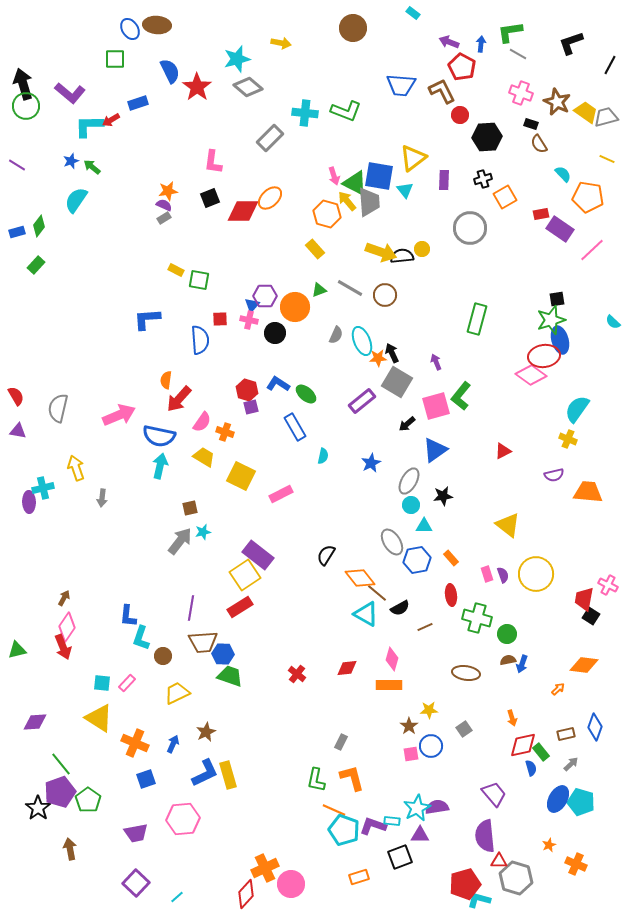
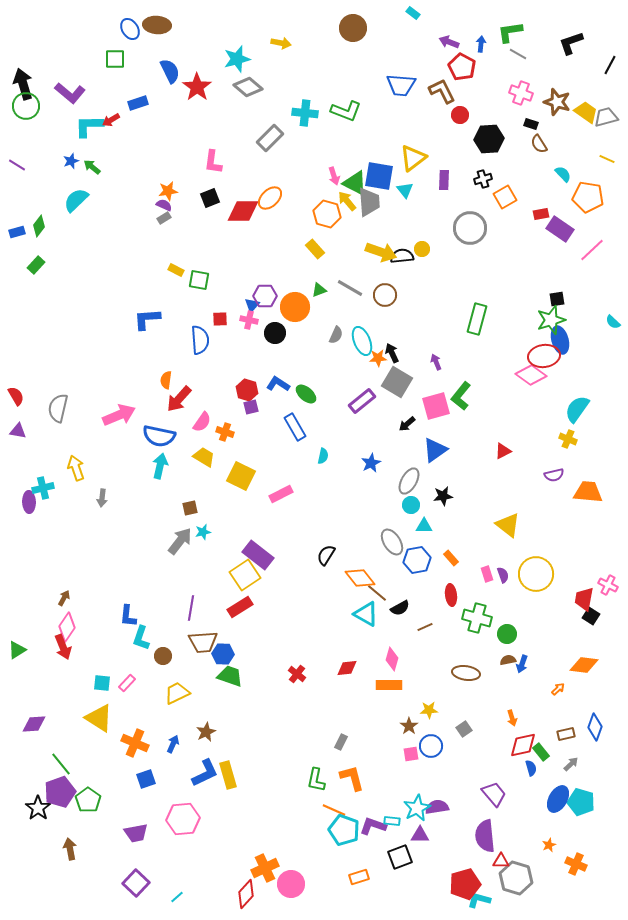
brown star at (557, 102): rotated 8 degrees counterclockwise
black hexagon at (487, 137): moved 2 px right, 2 px down
cyan semicircle at (76, 200): rotated 12 degrees clockwise
green triangle at (17, 650): rotated 18 degrees counterclockwise
purple diamond at (35, 722): moved 1 px left, 2 px down
red triangle at (499, 861): moved 2 px right
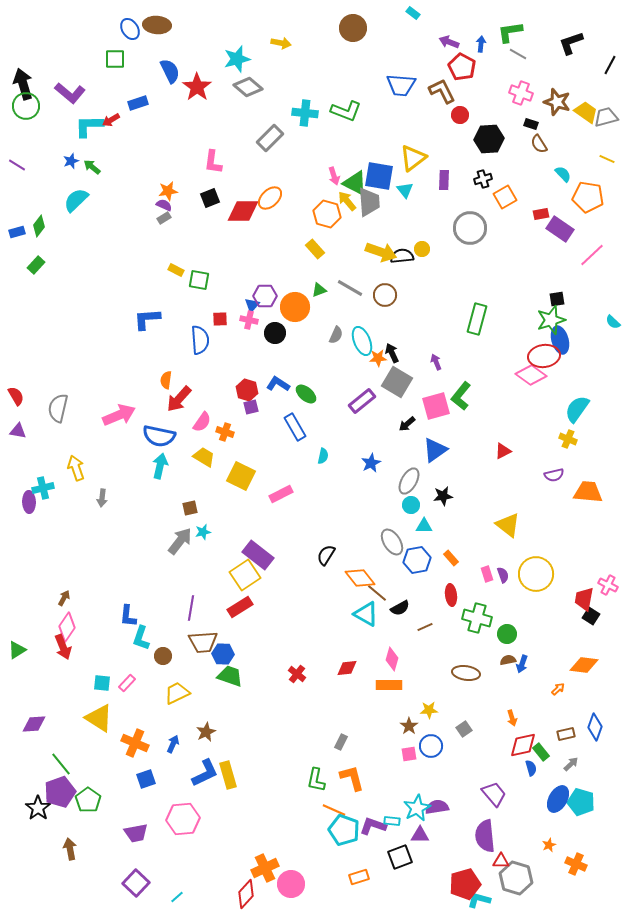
pink line at (592, 250): moved 5 px down
pink square at (411, 754): moved 2 px left
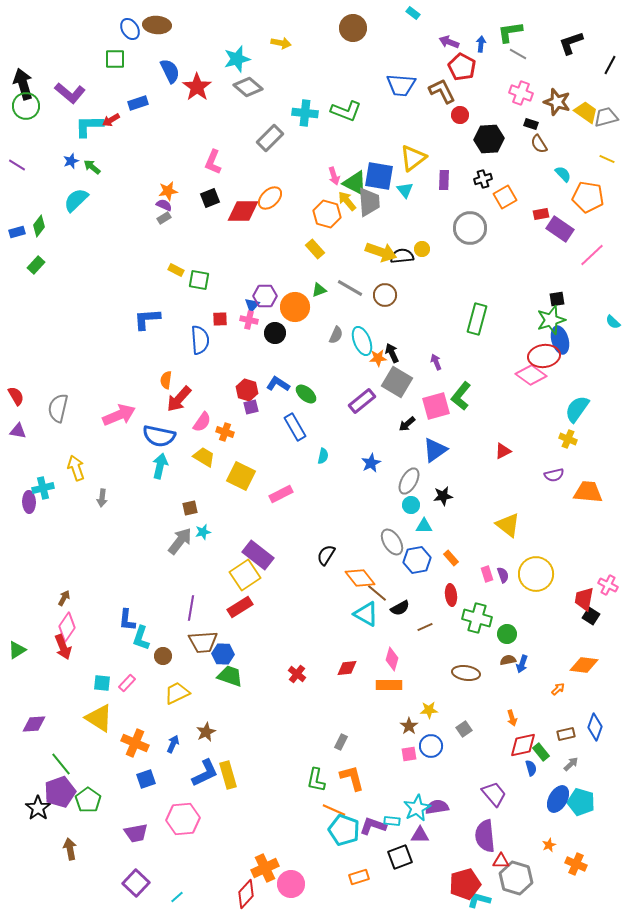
pink L-shape at (213, 162): rotated 15 degrees clockwise
blue L-shape at (128, 616): moved 1 px left, 4 px down
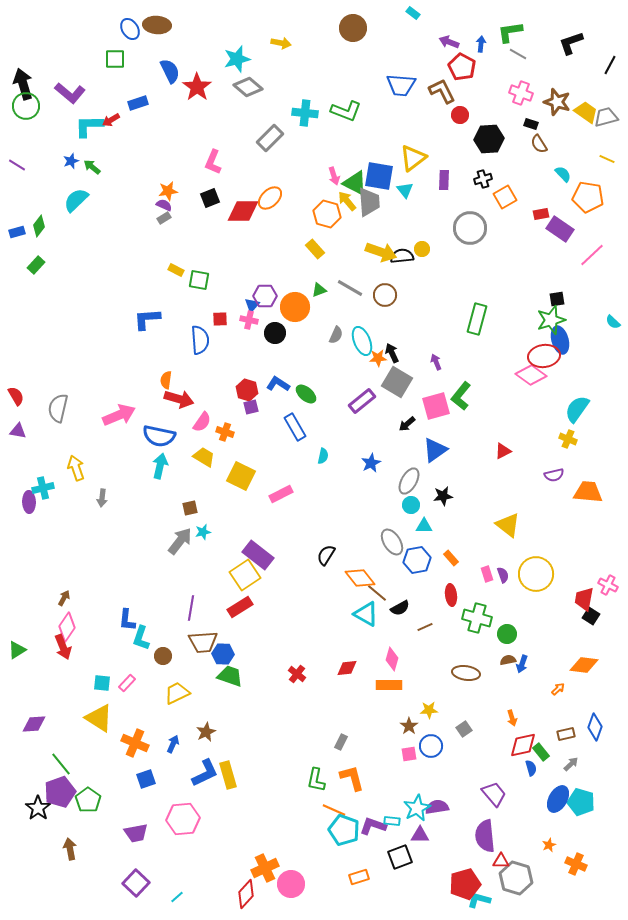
red arrow at (179, 399): rotated 116 degrees counterclockwise
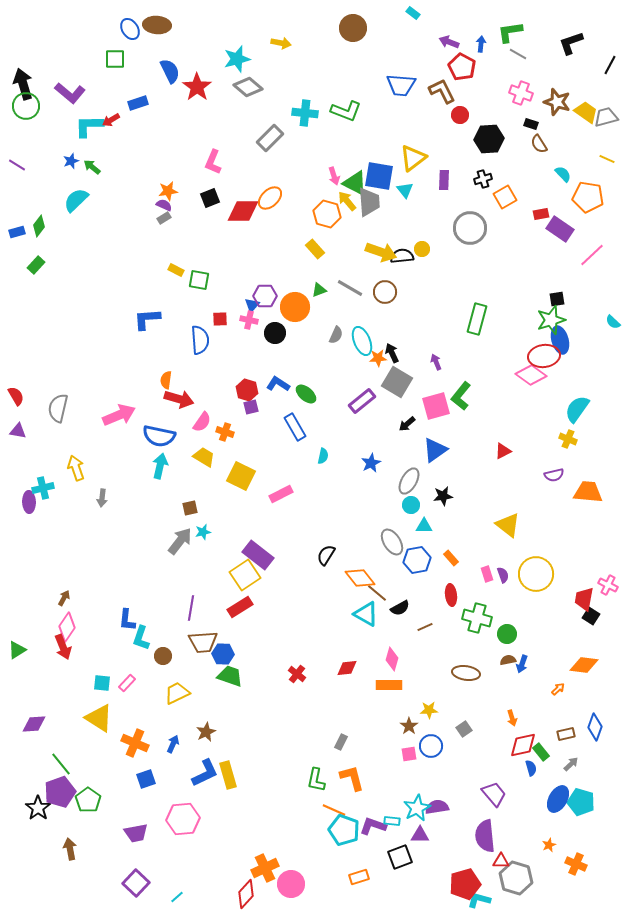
brown circle at (385, 295): moved 3 px up
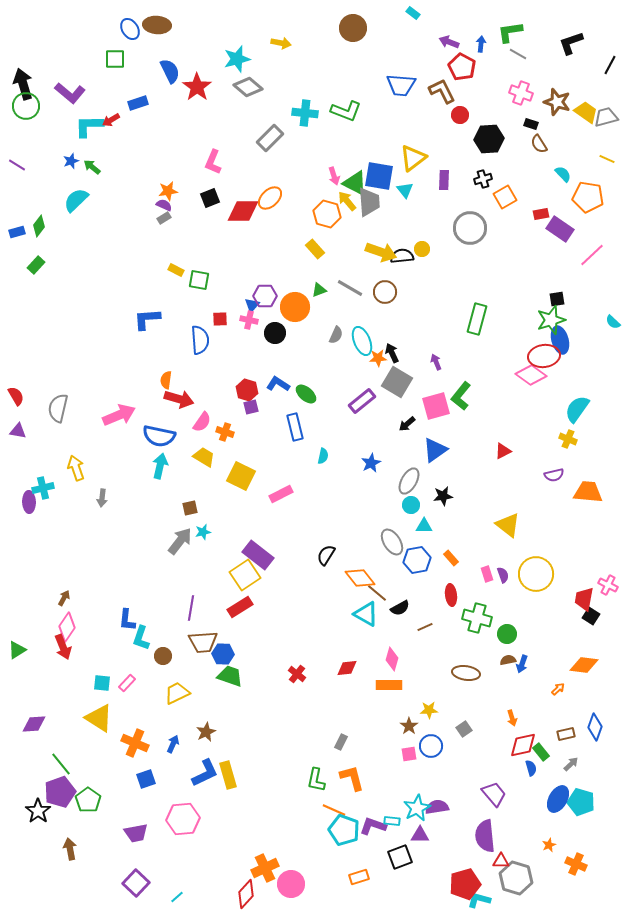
blue rectangle at (295, 427): rotated 16 degrees clockwise
black star at (38, 808): moved 3 px down
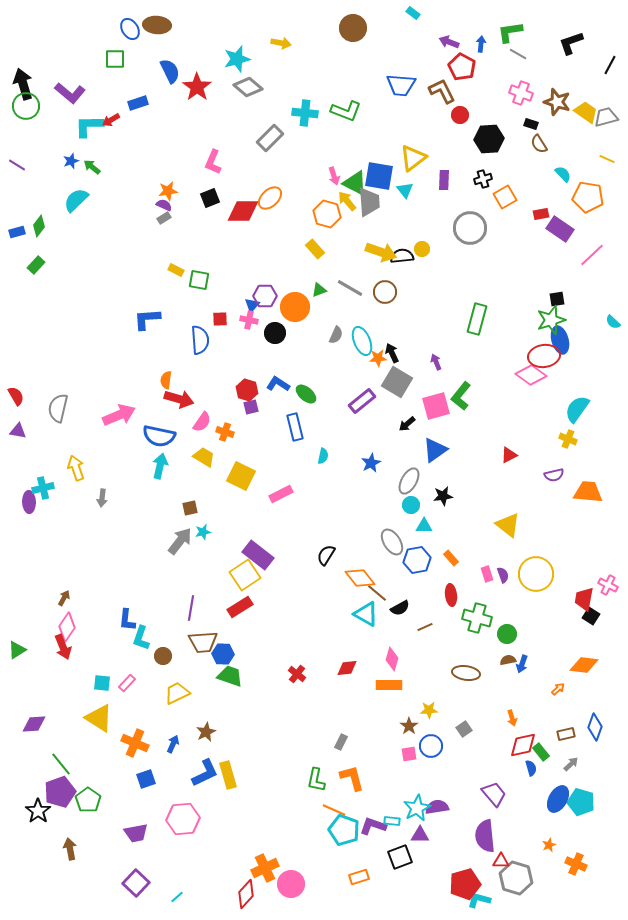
red triangle at (503, 451): moved 6 px right, 4 px down
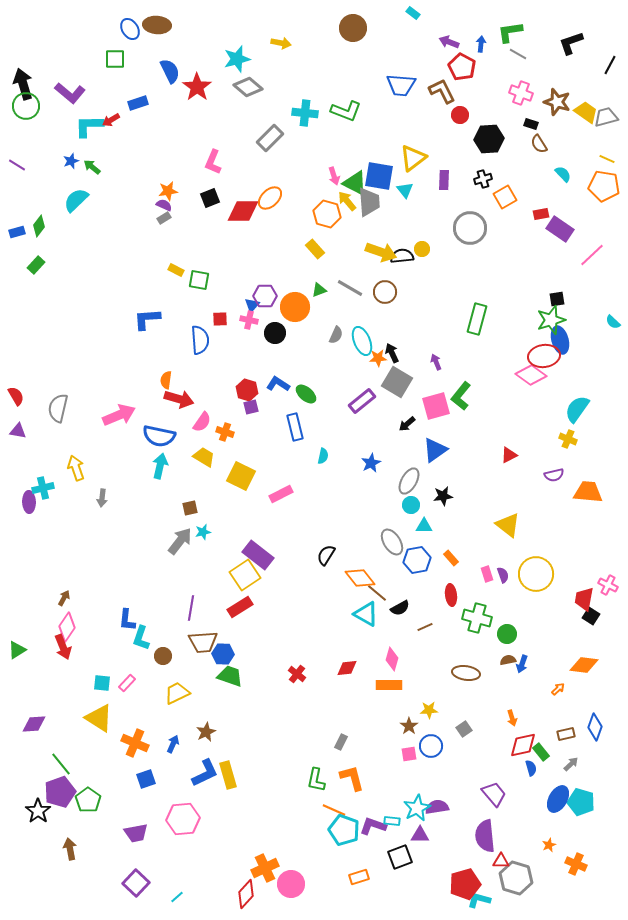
orange pentagon at (588, 197): moved 16 px right, 11 px up
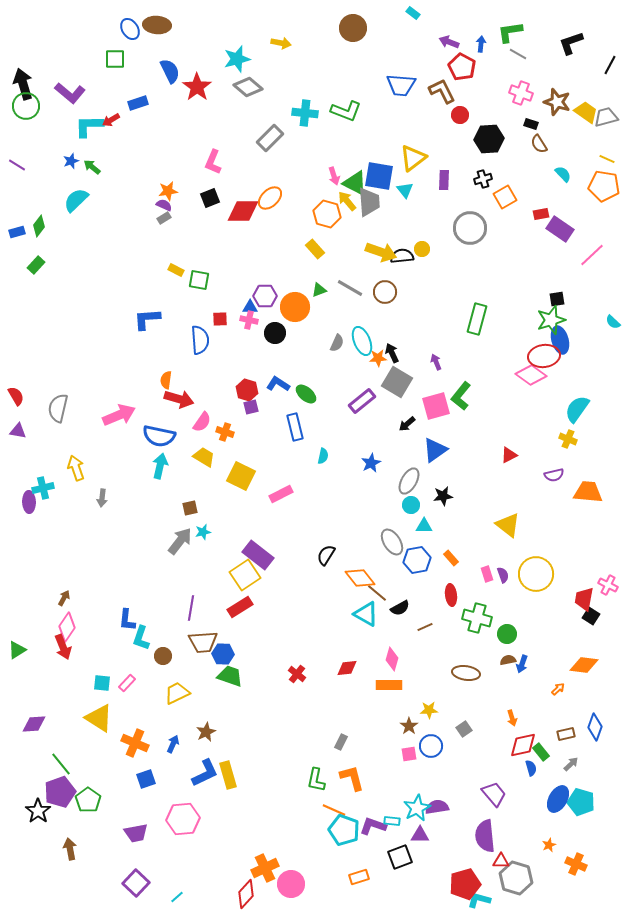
blue triangle at (252, 305): moved 2 px left, 2 px down; rotated 49 degrees clockwise
gray semicircle at (336, 335): moved 1 px right, 8 px down
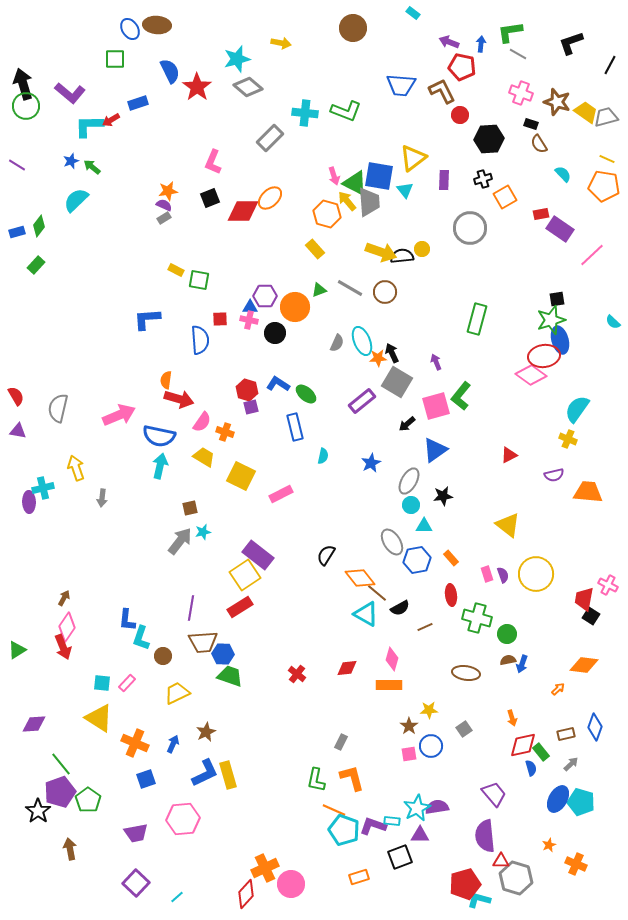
red pentagon at (462, 67): rotated 16 degrees counterclockwise
